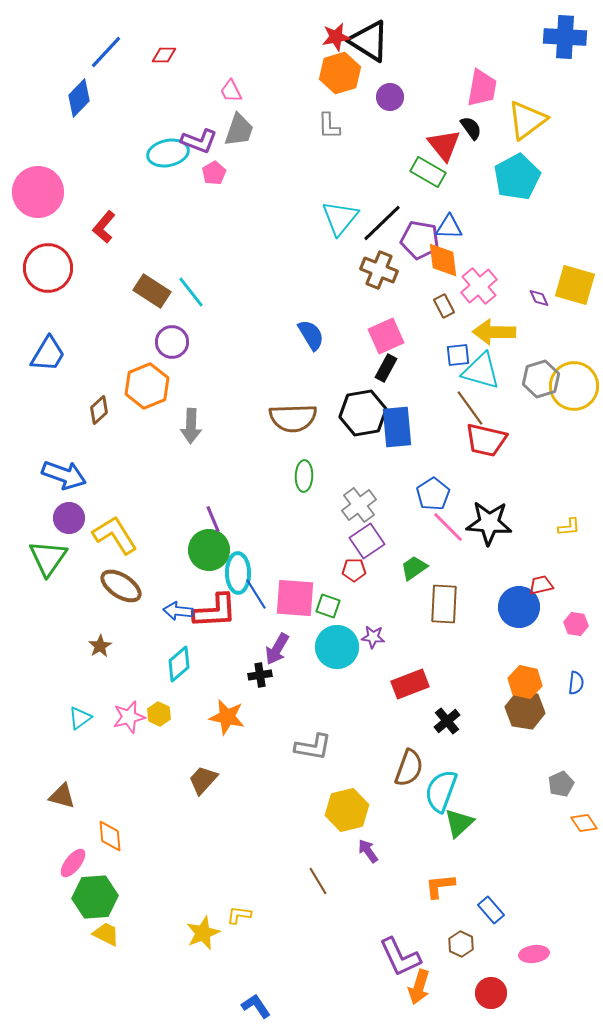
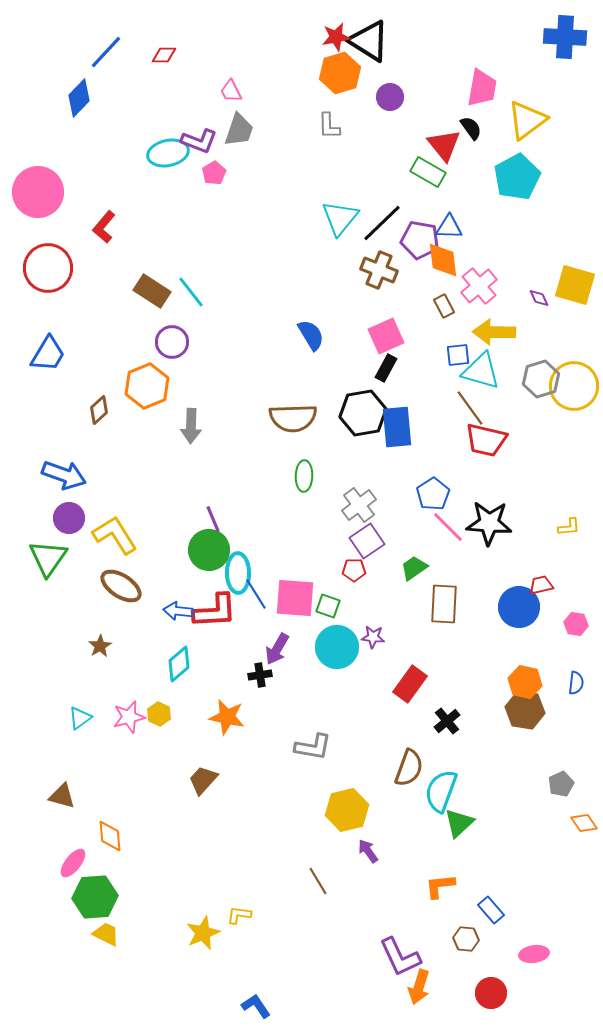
red rectangle at (410, 684): rotated 33 degrees counterclockwise
brown hexagon at (461, 944): moved 5 px right, 5 px up; rotated 20 degrees counterclockwise
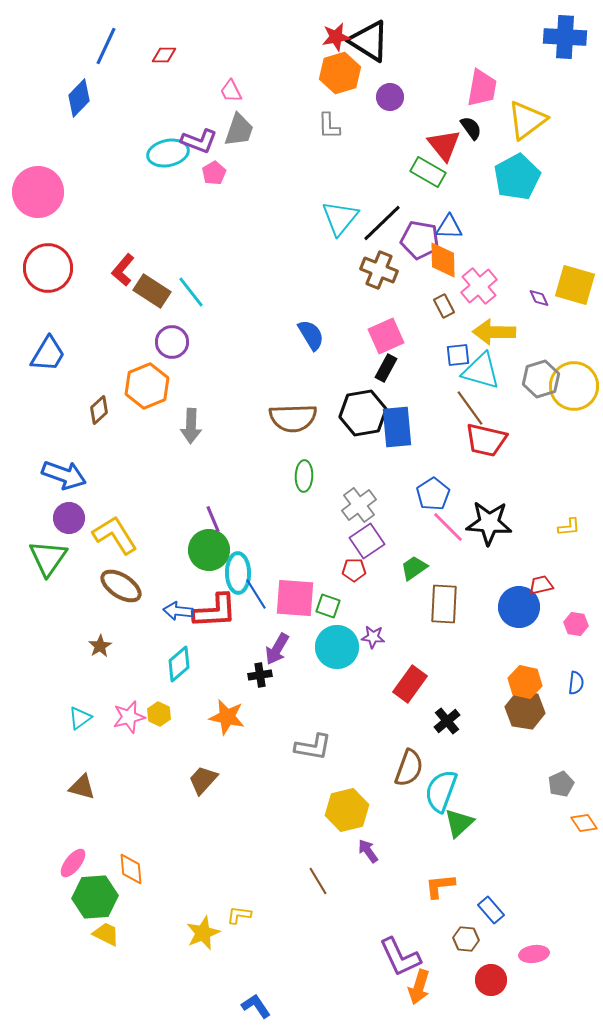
blue line at (106, 52): moved 6 px up; rotated 18 degrees counterclockwise
red L-shape at (104, 227): moved 19 px right, 43 px down
orange diamond at (443, 260): rotated 6 degrees clockwise
brown triangle at (62, 796): moved 20 px right, 9 px up
orange diamond at (110, 836): moved 21 px right, 33 px down
red circle at (491, 993): moved 13 px up
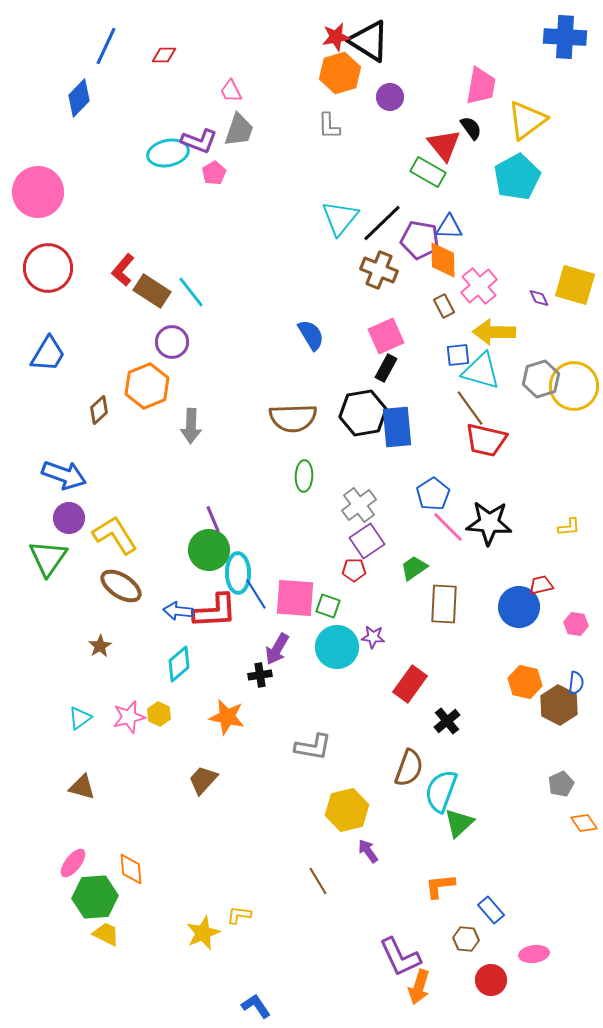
pink trapezoid at (482, 88): moved 1 px left, 2 px up
brown hexagon at (525, 710): moved 34 px right, 5 px up; rotated 18 degrees clockwise
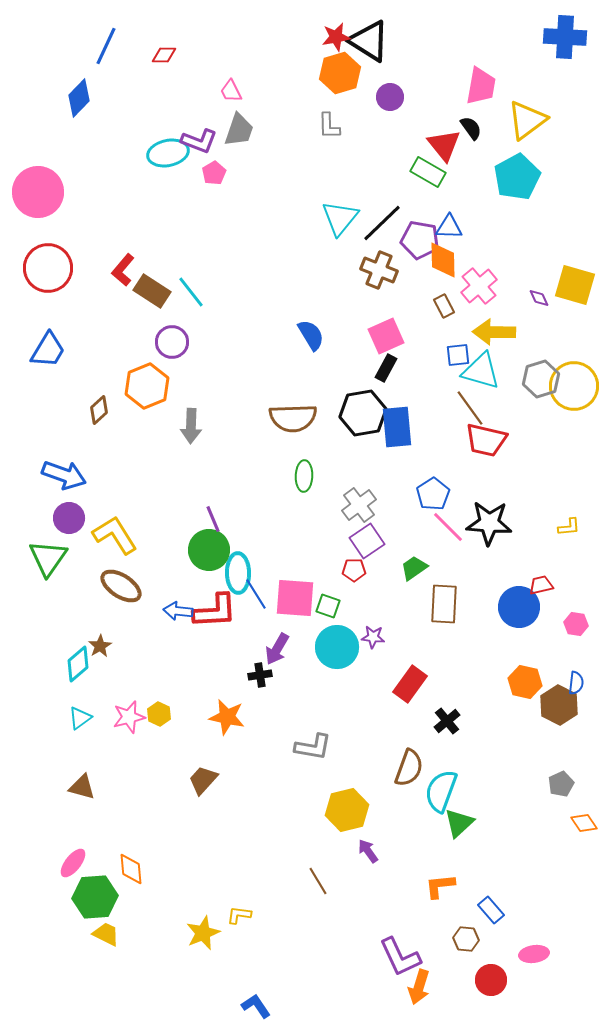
blue trapezoid at (48, 354): moved 4 px up
cyan diamond at (179, 664): moved 101 px left
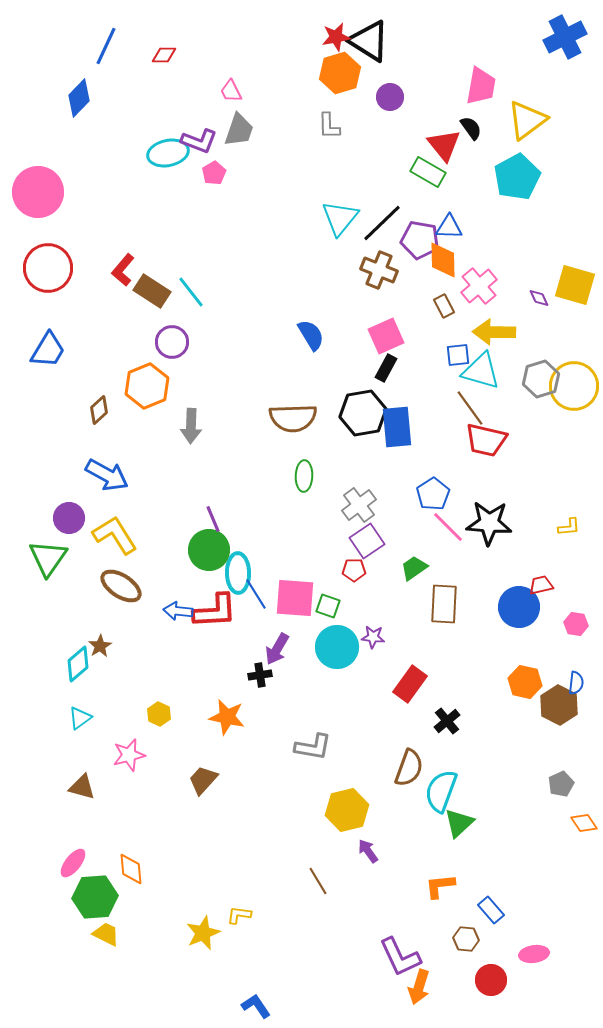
blue cross at (565, 37): rotated 30 degrees counterclockwise
blue arrow at (64, 475): moved 43 px right; rotated 9 degrees clockwise
pink star at (129, 717): moved 38 px down
